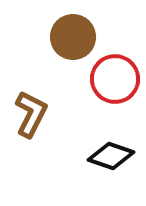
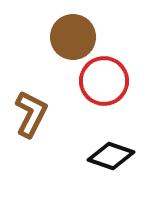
red circle: moved 11 px left, 2 px down
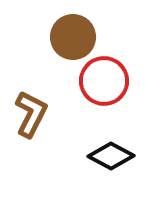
black diamond: rotated 9 degrees clockwise
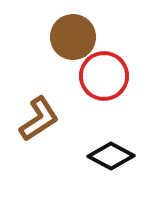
red circle: moved 5 px up
brown L-shape: moved 8 px right, 5 px down; rotated 30 degrees clockwise
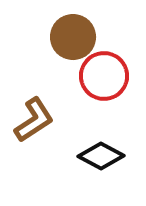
brown L-shape: moved 5 px left, 1 px down
black diamond: moved 10 px left
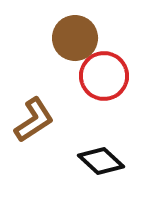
brown circle: moved 2 px right, 1 px down
black diamond: moved 5 px down; rotated 15 degrees clockwise
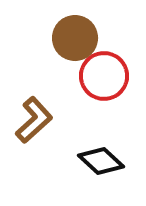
brown L-shape: rotated 9 degrees counterclockwise
